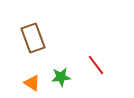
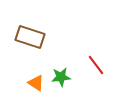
brown rectangle: moved 3 px left, 1 px up; rotated 52 degrees counterclockwise
orange triangle: moved 4 px right
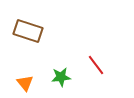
brown rectangle: moved 2 px left, 6 px up
orange triangle: moved 11 px left; rotated 18 degrees clockwise
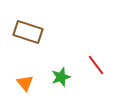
brown rectangle: moved 1 px down
green star: rotated 12 degrees counterclockwise
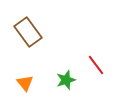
brown rectangle: rotated 36 degrees clockwise
green star: moved 5 px right, 3 px down
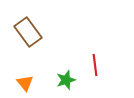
red line: moved 1 px left; rotated 30 degrees clockwise
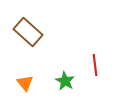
brown rectangle: rotated 12 degrees counterclockwise
green star: moved 1 px left, 1 px down; rotated 24 degrees counterclockwise
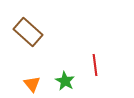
orange triangle: moved 7 px right, 1 px down
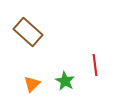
orange triangle: rotated 24 degrees clockwise
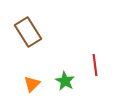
brown rectangle: rotated 16 degrees clockwise
